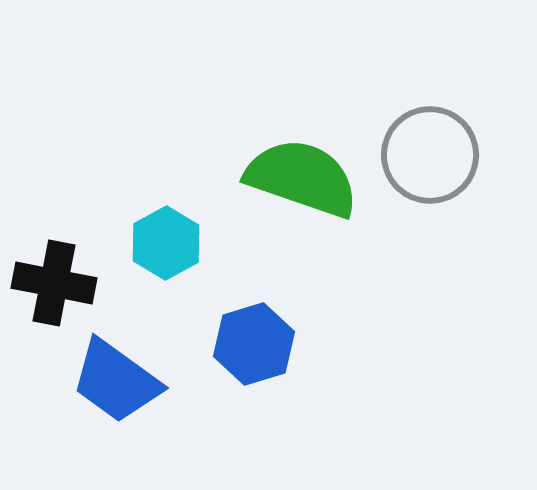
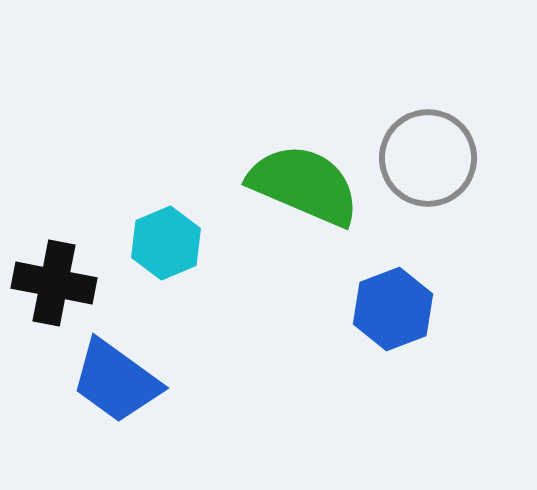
gray circle: moved 2 px left, 3 px down
green semicircle: moved 2 px right, 7 px down; rotated 4 degrees clockwise
cyan hexagon: rotated 6 degrees clockwise
blue hexagon: moved 139 px right, 35 px up; rotated 4 degrees counterclockwise
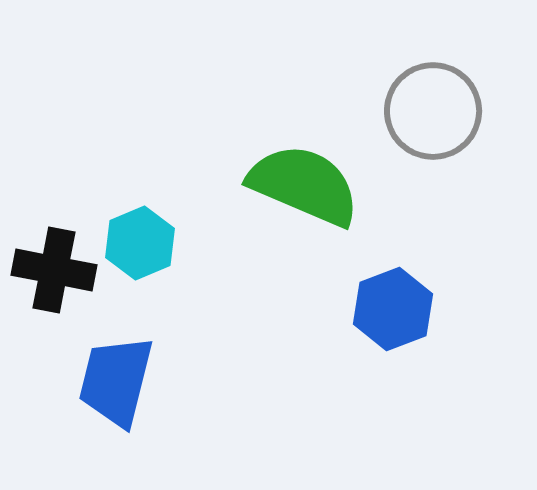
gray circle: moved 5 px right, 47 px up
cyan hexagon: moved 26 px left
black cross: moved 13 px up
blue trapezoid: rotated 68 degrees clockwise
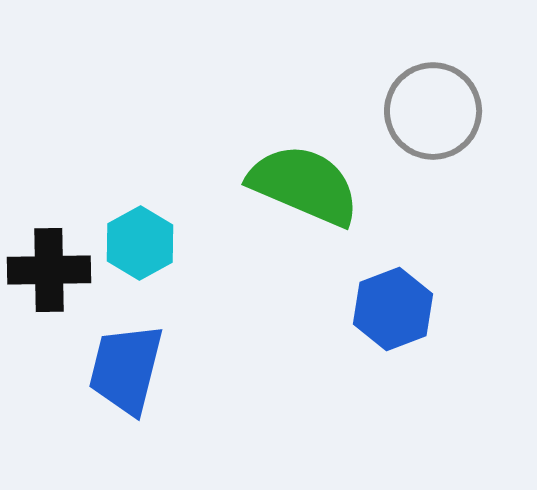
cyan hexagon: rotated 6 degrees counterclockwise
black cross: moved 5 px left; rotated 12 degrees counterclockwise
blue trapezoid: moved 10 px right, 12 px up
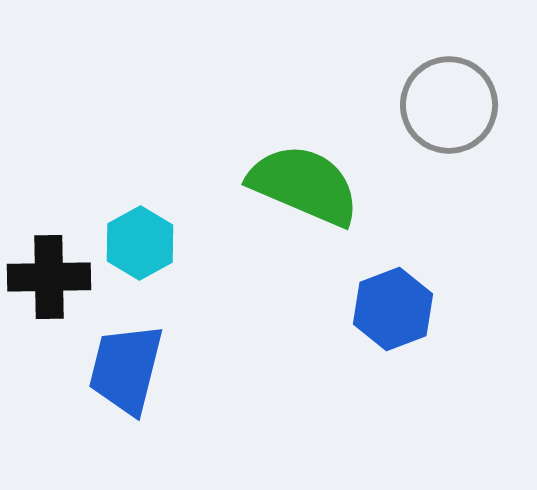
gray circle: moved 16 px right, 6 px up
black cross: moved 7 px down
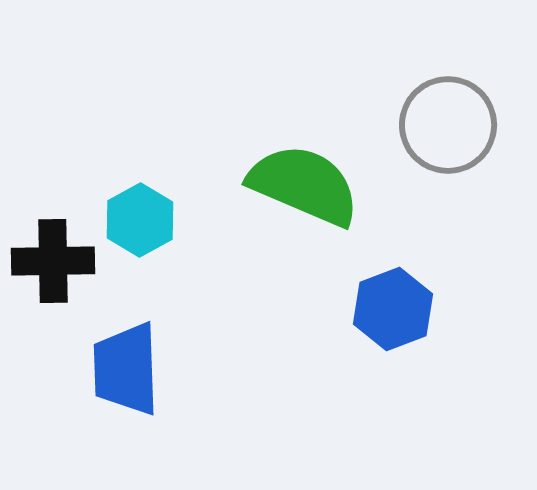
gray circle: moved 1 px left, 20 px down
cyan hexagon: moved 23 px up
black cross: moved 4 px right, 16 px up
blue trapezoid: rotated 16 degrees counterclockwise
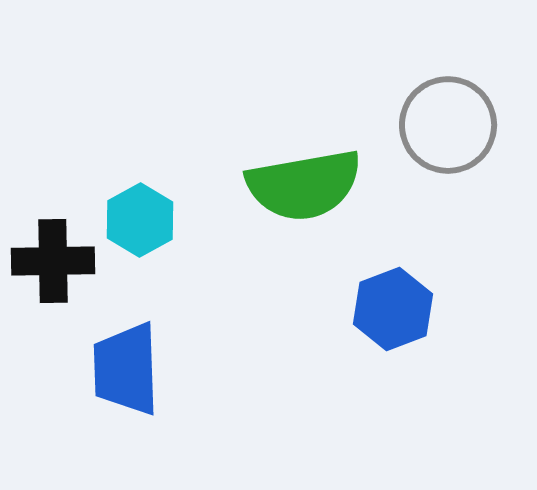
green semicircle: rotated 147 degrees clockwise
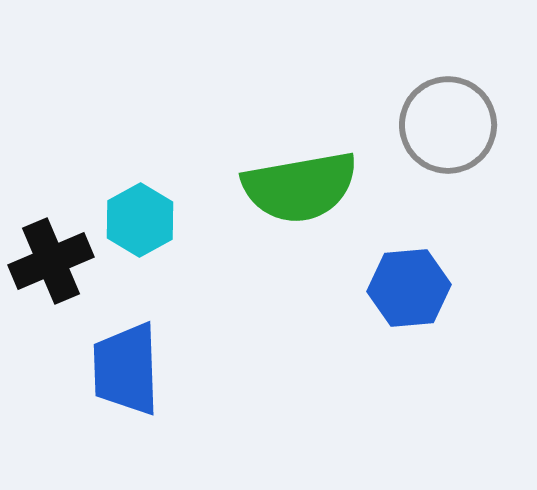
green semicircle: moved 4 px left, 2 px down
black cross: moved 2 px left; rotated 22 degrees counterclockwise
blue hexagon: moved 16 px right, 21 px up; rotated 16 degrees clockwise
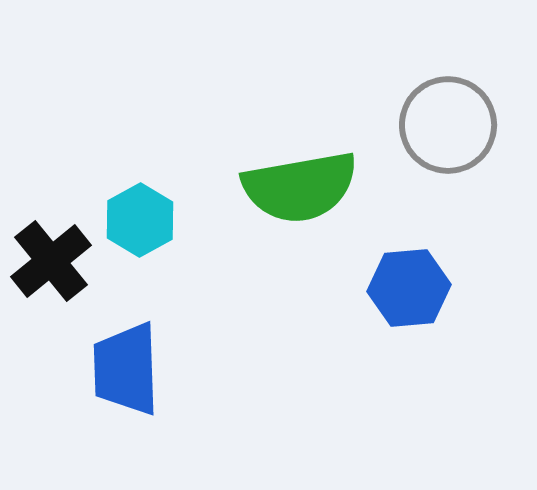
black cross: rotated 16 degrees counterclockwise
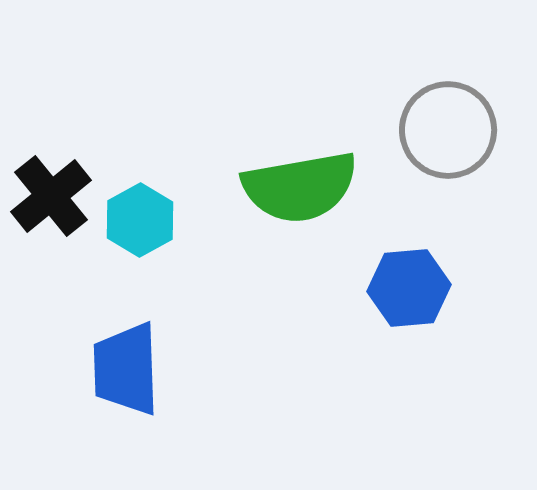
gray circle: moved 5 px down
black cross: moved 65 px up
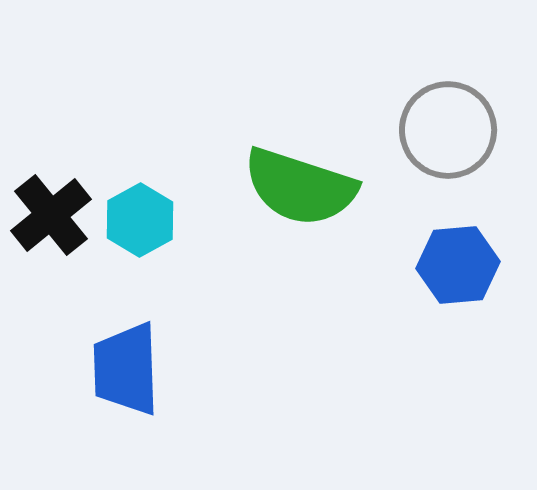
green semicircle: rotated 28 degrees clockwise
black cross: moved 19 px down
blue hexagon: moved 49 px right, 23 px up
